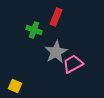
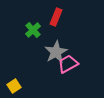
green cross: moved 1 px left; rotated 28 degrees clockwise
pink trapezoid: moved 5 px left
yellow square: moved 1 px left; rotated 32 degrees clockwise
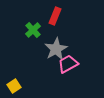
red rectangle: moved 1 px left, 1 px up
gray star: moved 3 px up
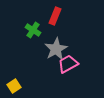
green cross: rotated 14 degrees counterclockwise
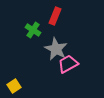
gray star: rotated 15 degrees counterclockwise
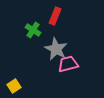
pink trapezoid: rotated 15 degrees clockwise
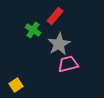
red rectangle: rotated 18 degrees clockwise
gray star: moved 3 px right, 5 px up; rotated 15 degrees clockwise
yellow square: moved 2 px right, 1 px up
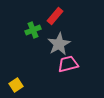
green cross: rotated 35 degrees clockwise
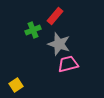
gray star: rotated 25 degrees counterclockwise
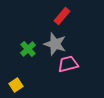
red rectangle: moved 7 px right
green cross: moved 5 px left, 19 px down; rotated 21 degrees counterclockwise
gray star: moved 4 px left
